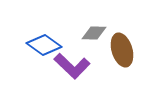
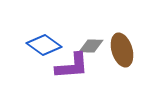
gray diamond: moved 3 px left, 13 px down
purple L-shape: rotated 48 degrees counterclockwise
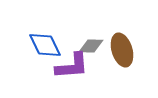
blue diamond: moved 1 px right; rotated 28 degrees clockwise
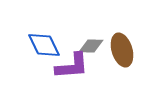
blue diamond: moved 1 px left
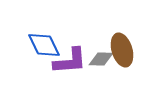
gray diamond: moved 10 px right, 13 px down
purple L-shape: moved 2 px left, 5 px up
